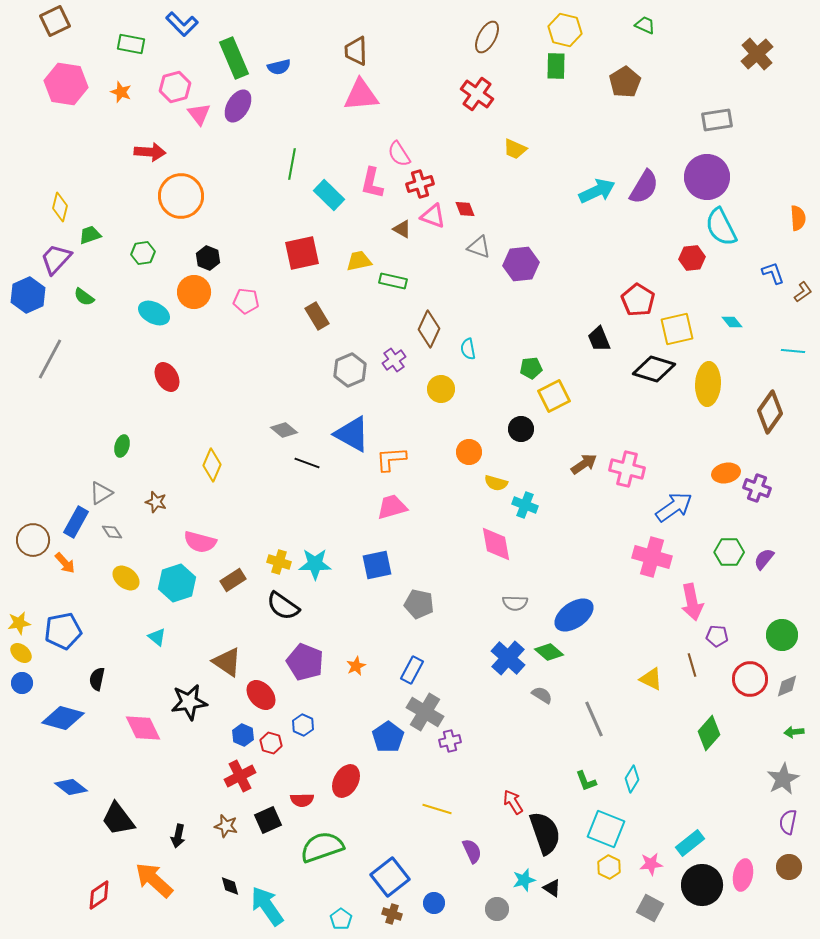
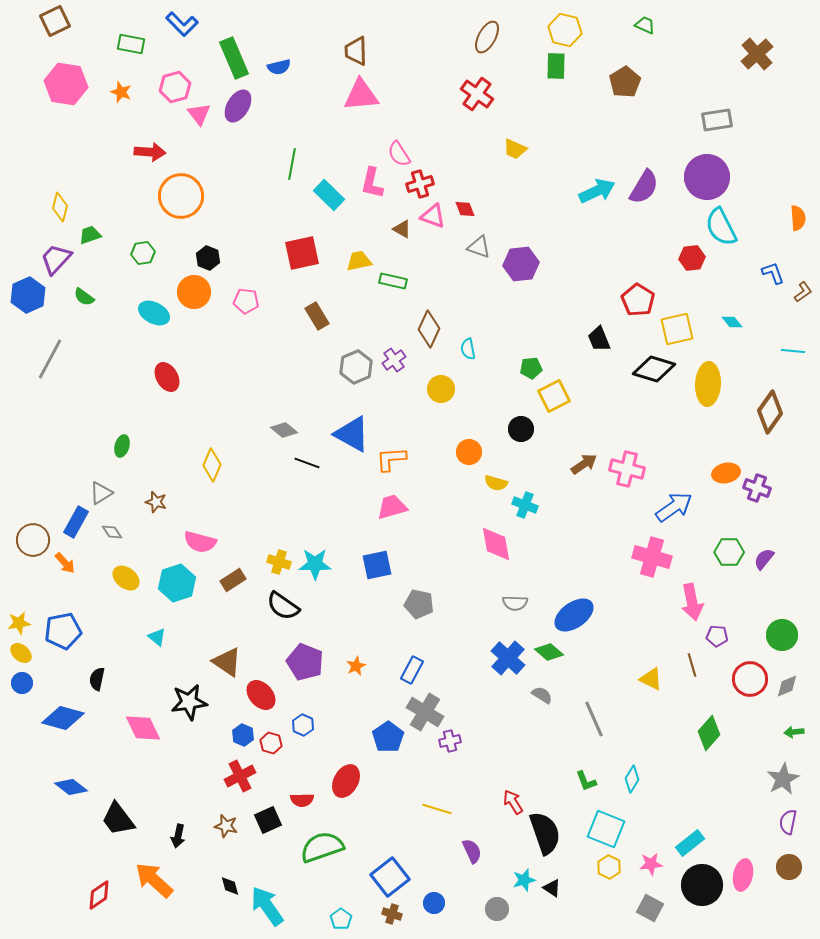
gray hexagon at (350, 370): moved 6 px right, 3 px up
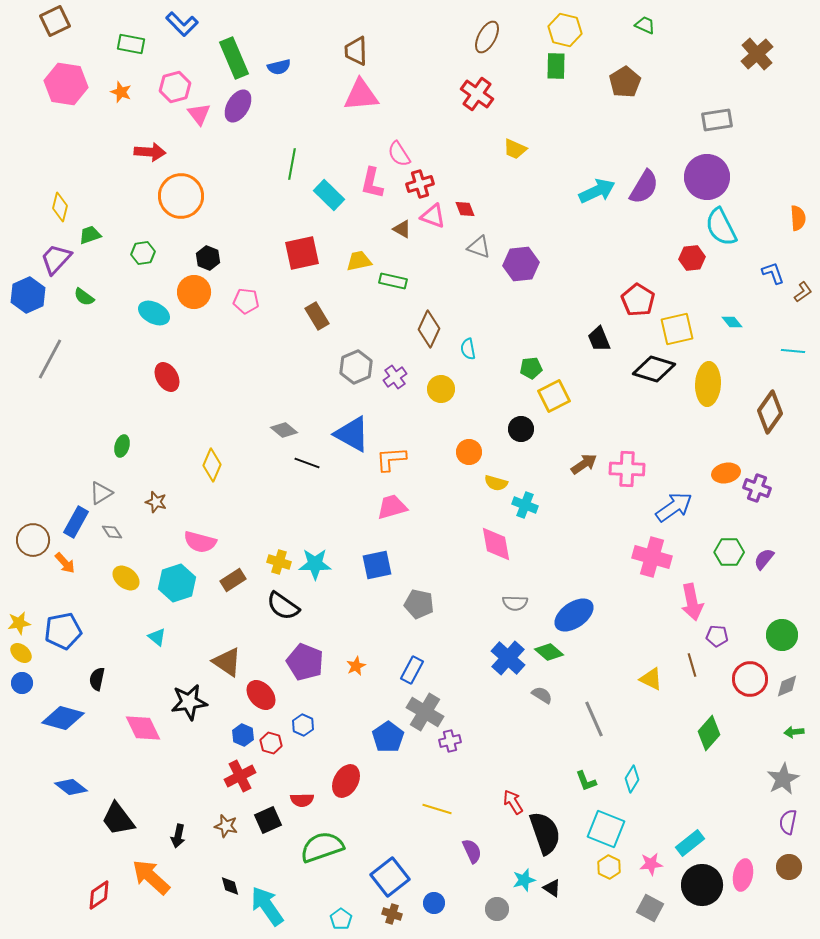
purple cross at (394, 360): moved 1 px right, 17 px down
pink cross at (627, 469): rotated 12 degrees counterclockwise
orange arrow at (154, 880): moved 3 px left, 3 px up
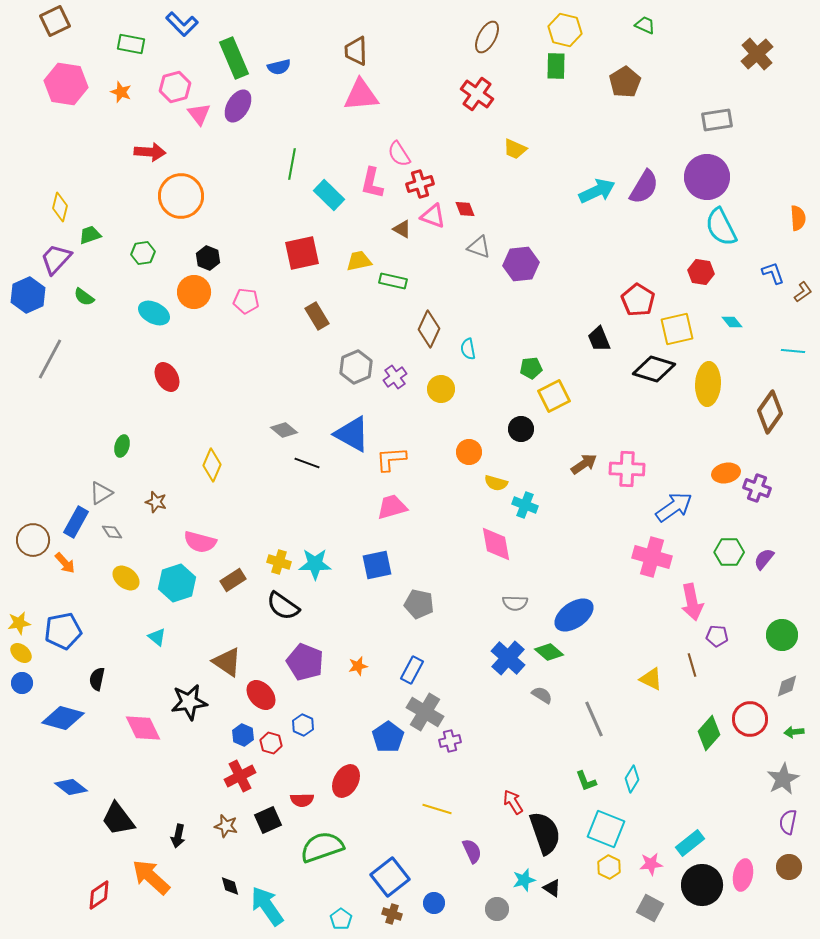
red hexagon at (692, 258): moved 9 px right, 14 px down; rotated 15 degrees clockwise
orange star at (356, 666): moved 2 px right; rotated 12 degrees clockwise
red circle at (750, 679): moved 40 px down
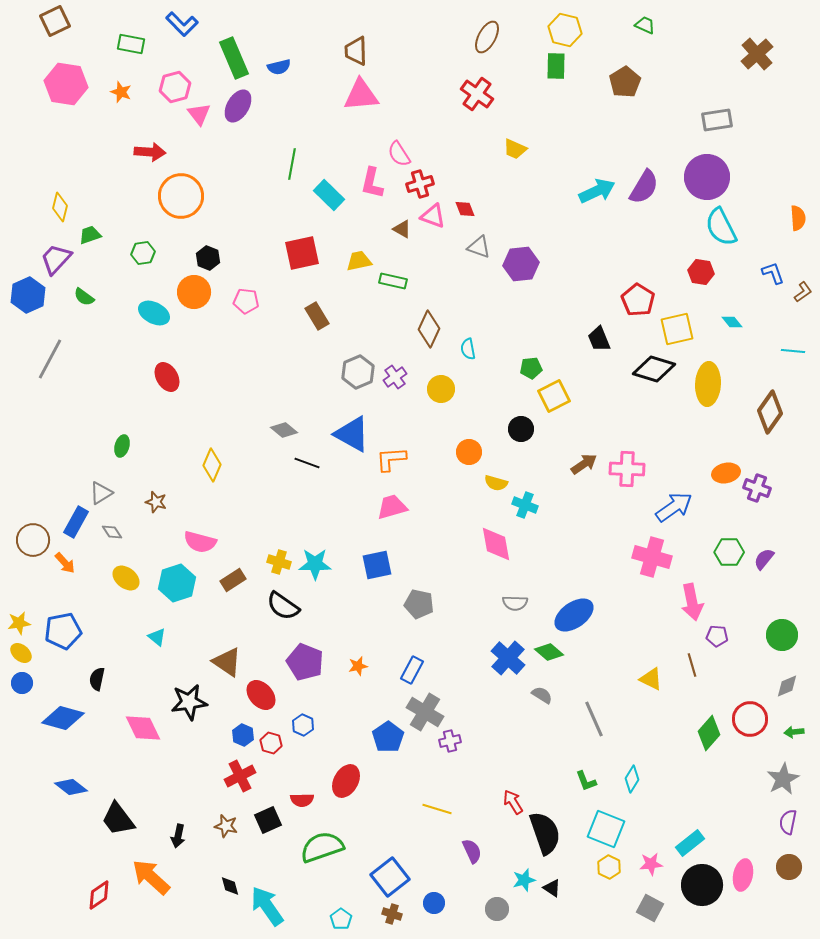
gray hexagon at (356, 367): moved 2 px right, 5 px down
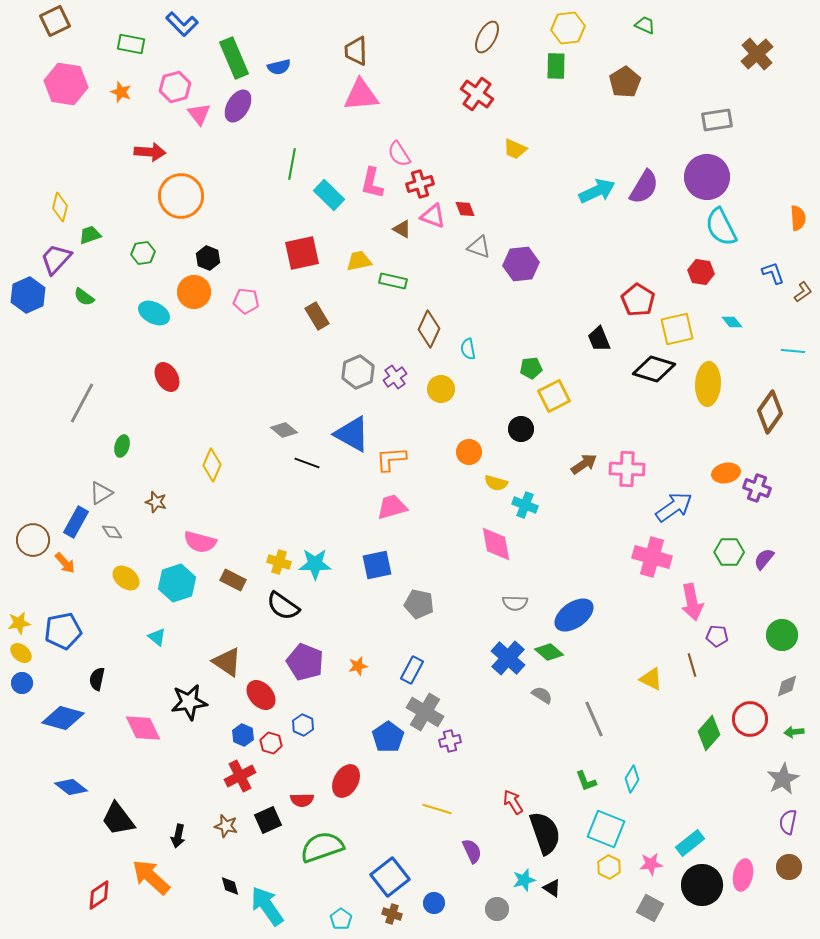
yellow hexagon at (565, 30): moved 3 px right, 2 px up; rotated 20 degrees counterclockwise
gray line at (50, 359): moved 32 px right, 44 px down
brown rectangle at (233, 580): rotated 60 degrees clockwise
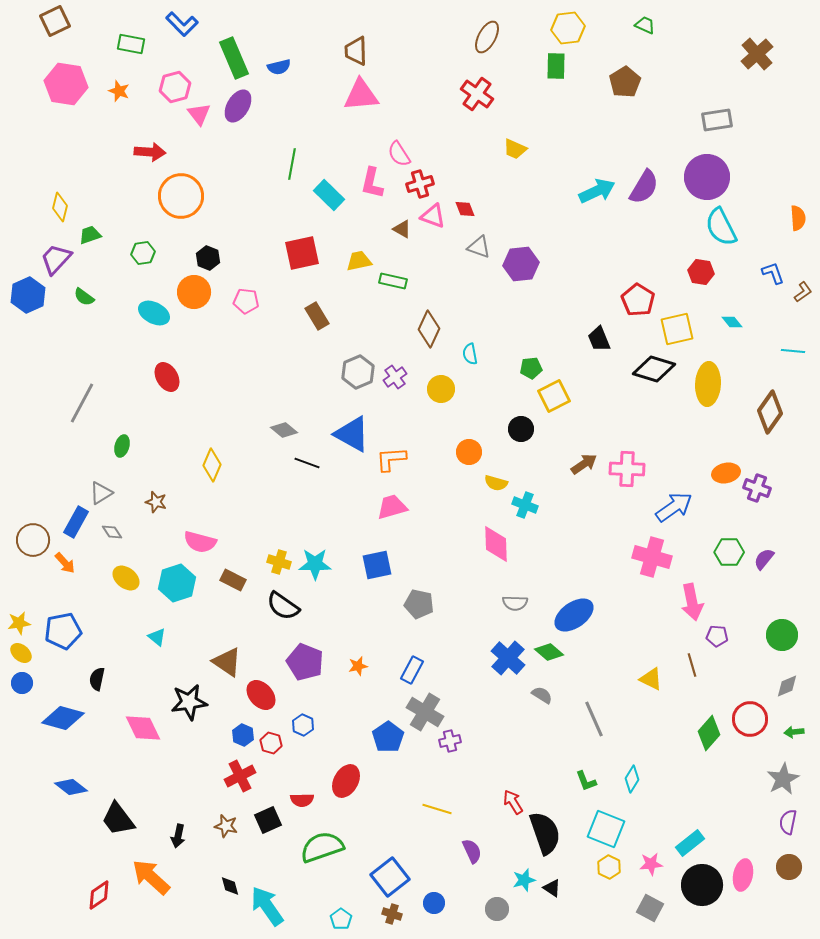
orange star at (121, 92): moved 2 px left, 1 px up
cyan semicircle at (468, 349): moved 2 px right, 5 px down
pink diamond at (496, 544): rotated 9 degrees clockwise
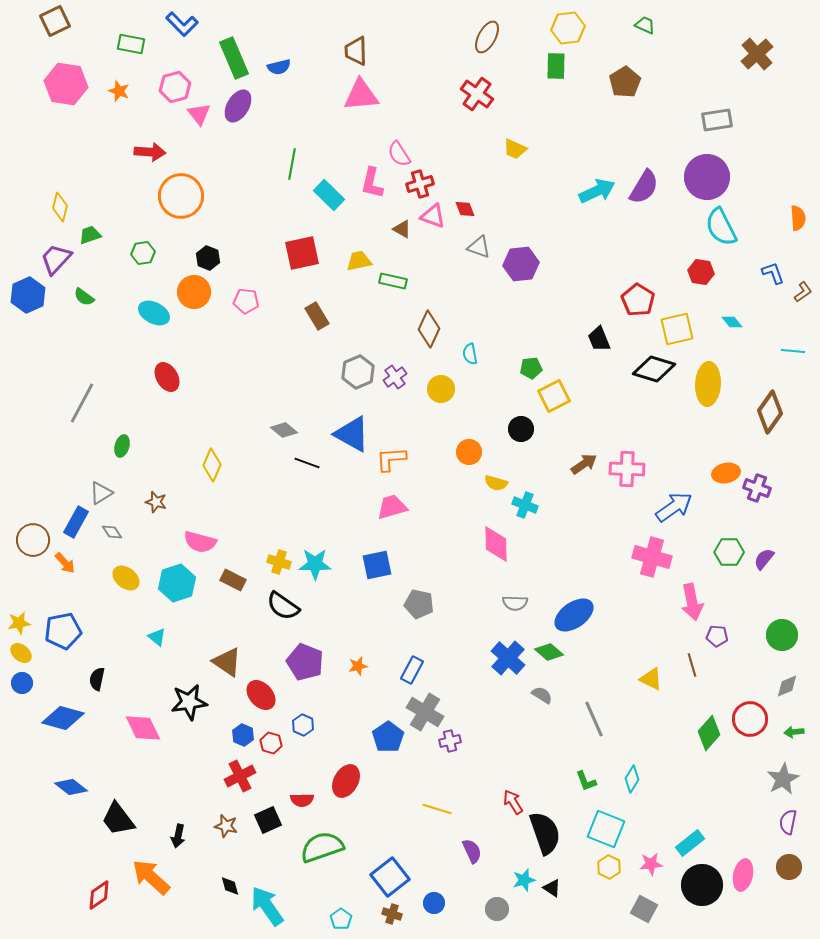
gray square at (650, 908): moved 6 px left, 1 px down
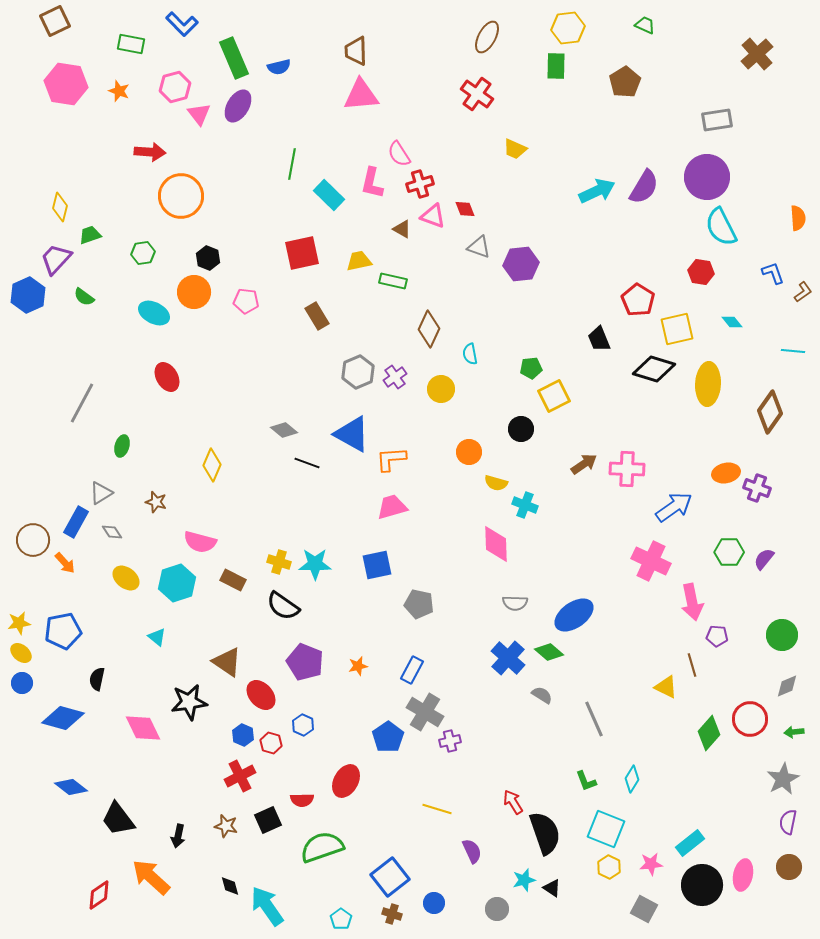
pink cross at (652, 557): moved 1 px left, 4 px down; rotated 9 degrees clockwise
yellow triangle at (651, 679): moved 15 px right, 8 px down
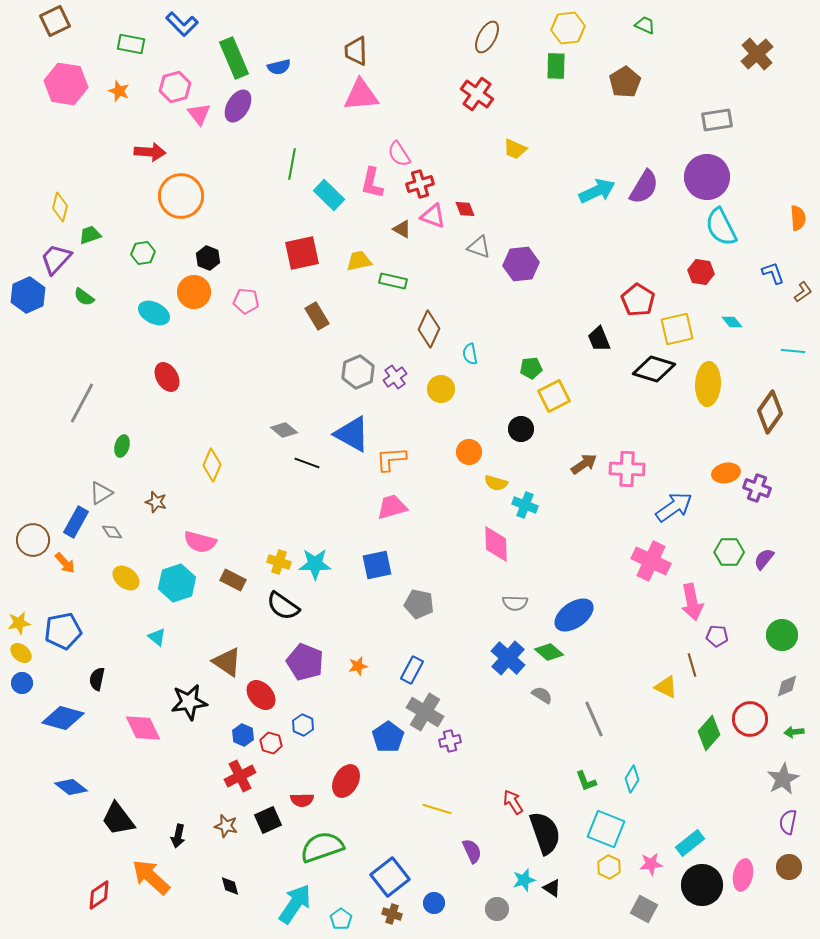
cyan arrow at (267, 906): moved 28 px right, 2 px up; rotated 69 degrees clockwise
